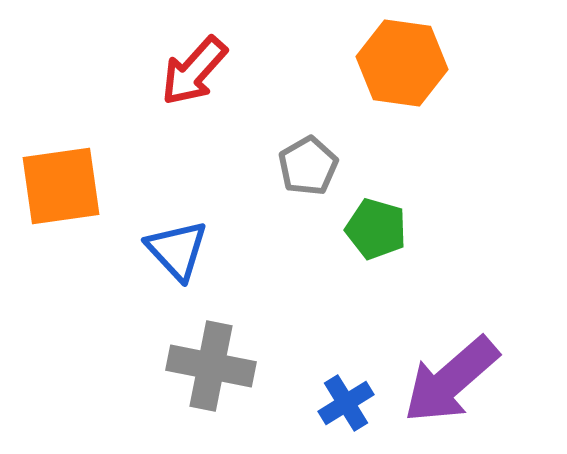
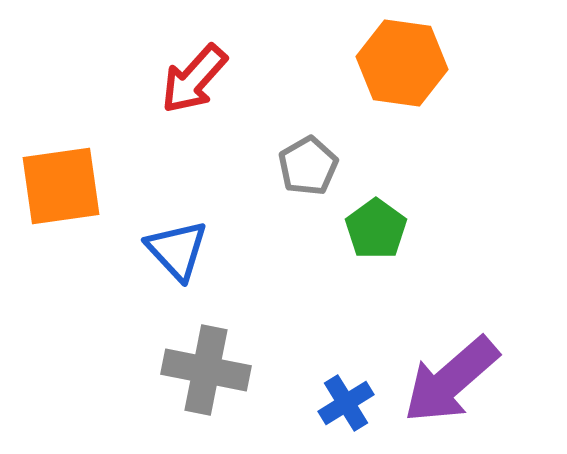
red arrow: moved 8 px down
green pentagon: rotated 20 degrees clockwise
gray cross: moved 5 px left, 4 px down
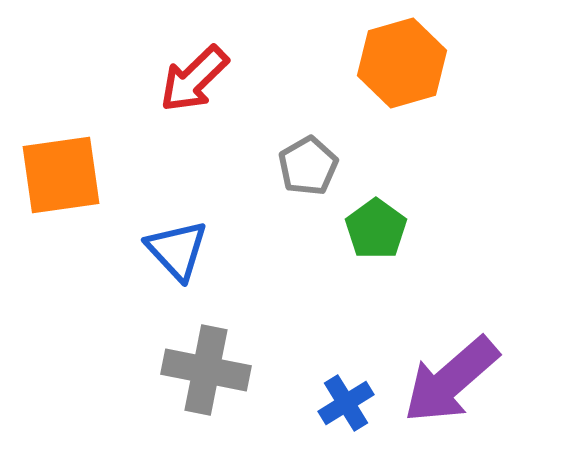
orange hexagon: rotated 24 degrees counterclockwise
red arrow: rotated 4 degrees clockwise
orange square: moved 11 px up
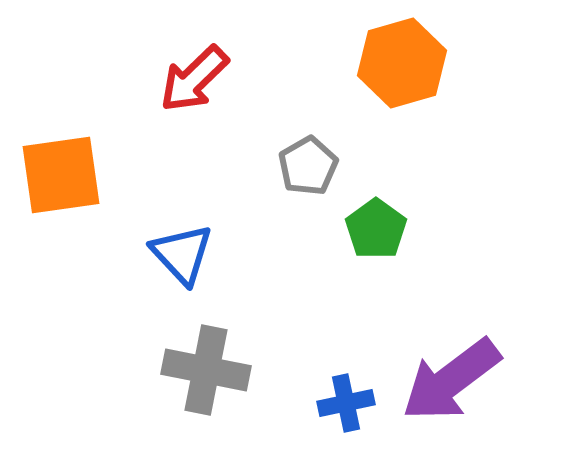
blue triangle: moved 5 px right, 4 px down
purple arrow: rotated 4 degrees clockwise
blue cross: rotated 20 degrees clockwise
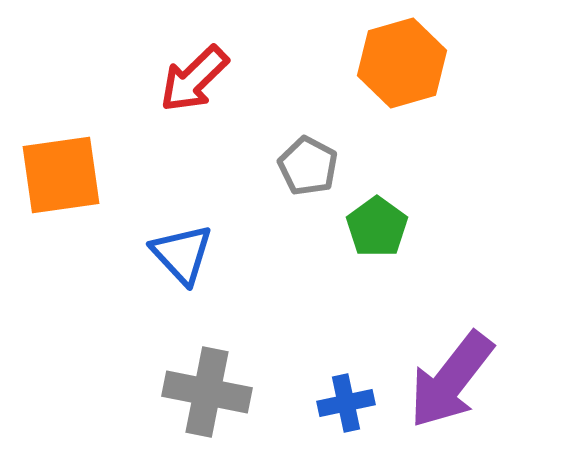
gray pentagon: rotated 14 degrees counterclockwise
green pentagon: moved 1 px right, 2 px up
gray cross: moved 1 px right, 22 px down
purple arrow: rotated 15 degrees counterclockwise
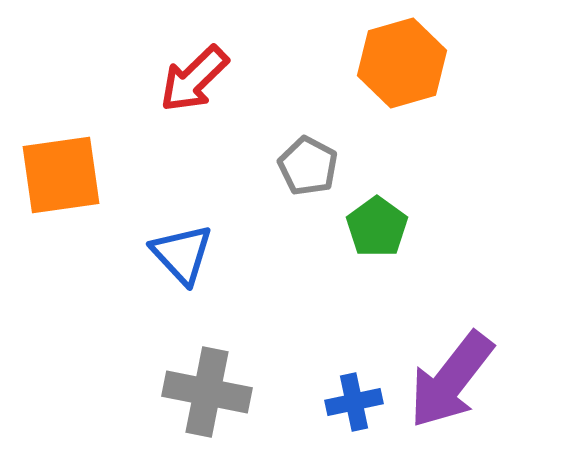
blue cross: moved 8 px right, 1 px up
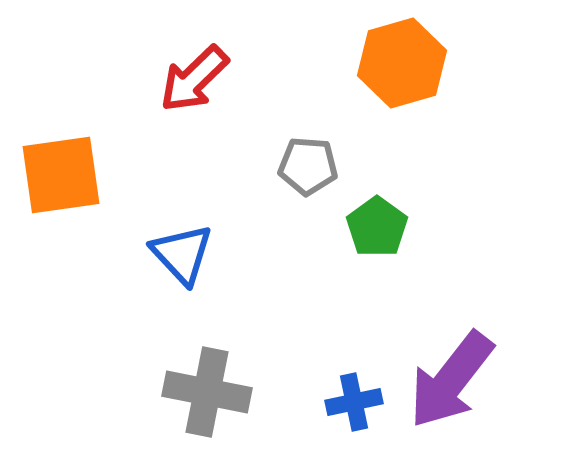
gray pentagon: rotated 24 degrees counterclockwise
